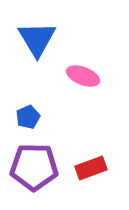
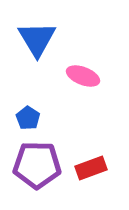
blue pentagon: moved 1 px down; rotated 15 degrees counterclockwise
purple pentagon: moved 3 px right, 2 px up
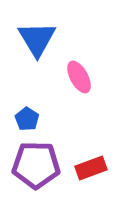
pink ellipse: moved 4 px left, 1 px down; rotated 40 degrees clockwise
blue pentagon: moved 1 px left, 1 px down
purple pentagon: moved 1 px left
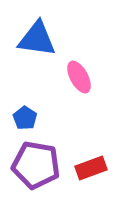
blue triangle: rotated 51 degrees counterclockwise
blue pentagon: moved 2 px left, 1 px up
purple pentagon: rotated 9 degrees clockwise
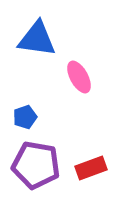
blue pentagon: moved 1 px up; rotated 20 degrees clockwise
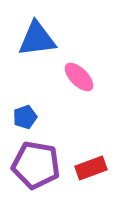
blue triangle: rotated 15 degrees counterclockwise
pink ellipse: rotated 16 degrees counterclockwise
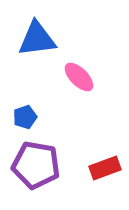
red rectangle: moved 14 px right
